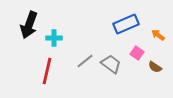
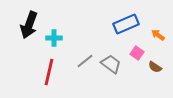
red line: moved 2 px right, 1 px down
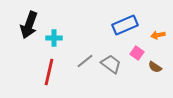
blue rectangle: moved 1 px left, 1 px down
orange arrow: rotated 48 degrees counterclockwise
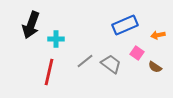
black arrow: moved 2 px right
cyan cross: moved 2 px right, 1 px down
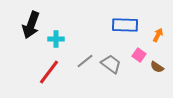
blue rectangle: rotated 25 degrees clockwise
orange arrow: rotated 128 degrees clockwise
pink square: moved 2 px right, 2 px down
brown semicircle: moved 2 px right
red line: rotated 24 degrees clockwise
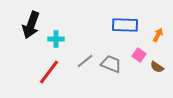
gray trapezoid: rotated 15 degrees counterclockwise
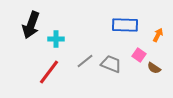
brown semicircle: moved 3 px left, 1 px down
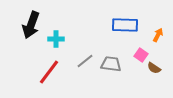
pink square: moved 2 px right
gray trapezoid: rotated 15 degrees counterclockwise
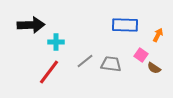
black arrow: rotated 112 degrees counterclockwise
cyan cross: moved 3 px down
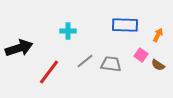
black arrow: moved 12 px left, 23 px down; rotated 16 degrees counterclockwise
cyan cross: moved 12 px right, 11 px up
brown semicircle: moved 4 px right, 3 px up
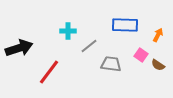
gray line: moved 4 px right, 15 px up
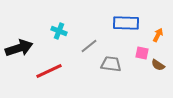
blue rectangle: moved 1 px right, 2 px up
cyan cross: moved 9 px left; rotated 21 degrees clockwise
pink square: moved 1 px right, 2 px up; rotated 24 degrees counterclockwise
red line: moved 1 px up; rotated 28 degrees clockwise
